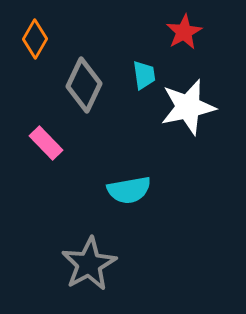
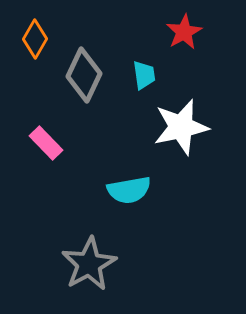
gray diamond: moved 10 px up
white star: moved 7 px left, 20 px down
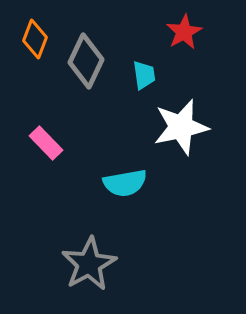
orange diamond: rotated 9 degrees counterclockwise
gray diamond: moved 2 px right, 14 px up
cyan semicircle: moved 4 px left, 7 px up
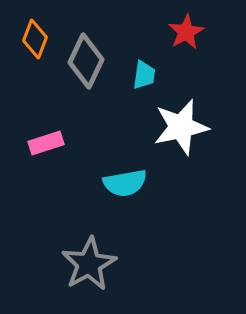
red star: moved 2 px right
cyan trapezoid: rotated 16 degrees clockwise
pink rectangle: rotated 64 degrees counterclockwise
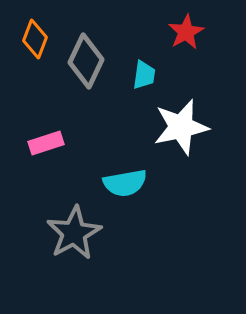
gray star: moved 15 px left, 31 px up
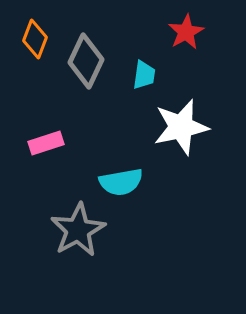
cyan semicircle: moved 4 px left, 1 px up
gray star: moved 4 px right, 3 px up
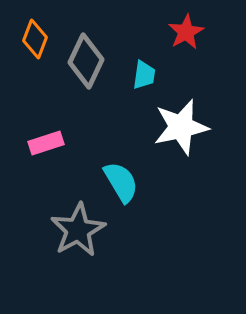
cyan semicircle: rotated 111 degrees counterclockwise
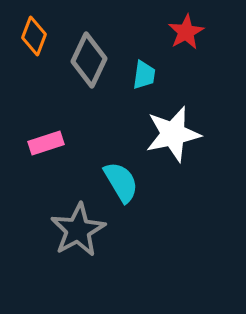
orange diamond: moved 1 px left, 3 px up
gray diamond: moved 3 px right, 1 px up
white star: moved 8 px left, 7 px down
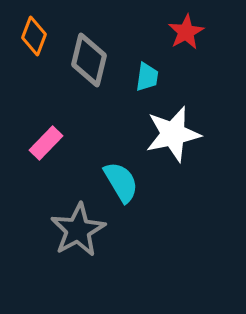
gray diamond: rotated 12 degrees counterclockwise
cyan trapezoid: moved 3 px right, 2 px down
pink rectangle: rotated 28 degrees counterclockwise
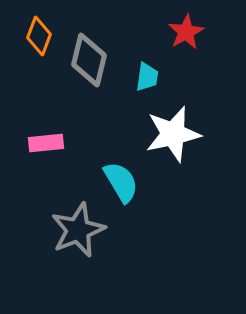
orange diamond: moved 5 px right
pink rectangle: rotated 40 degrees clockwise
gray star: rotated 6 degrees clockwise
